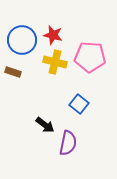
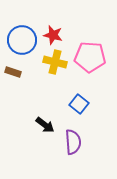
purple semicircle: moved 5 px right, 1 px up; rotated 15 degrees counterclockwise
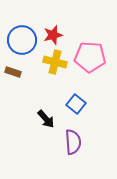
red star: rotated 30 degrees counterclockwise
blue square: moved 3 px left
black arrow: moved 1 px right, 6 px up; rotated 12 degrees clockwise
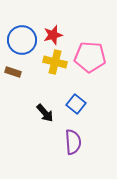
black arrow: moved 1 px left, 6 px up
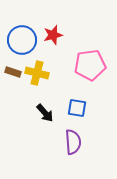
pink pentagon: moved 8 px down; rotated 12 degrees counterclockwise
yellow cross: moved 18 px left, 11 px down
blue square: moved 1 px right, 4 px down; rotated 30 degrees counterclockwise
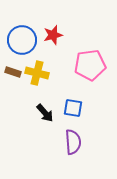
blue square: moved 4 px left
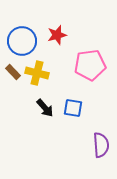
red star: moved 4 px right
blue circle: moved 1 px down
brown rectangle: rotated 28 degrees clockwise
black arrow: moved 5 px up
purple semicircle: moved 28 px right, 3 px down
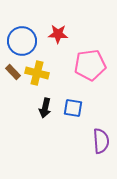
red star: moved 1 px right, 1 px up; rotated 18 degrees clockwise
black arrow: rotated 54 degrees clockwise
purple semicircle: moved 4 px up
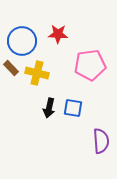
brown rectangle: moved 2 px left, 4 px up
black arrow: moved 4 px right
